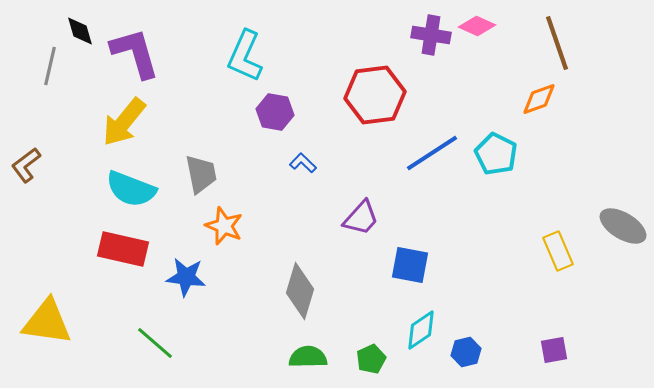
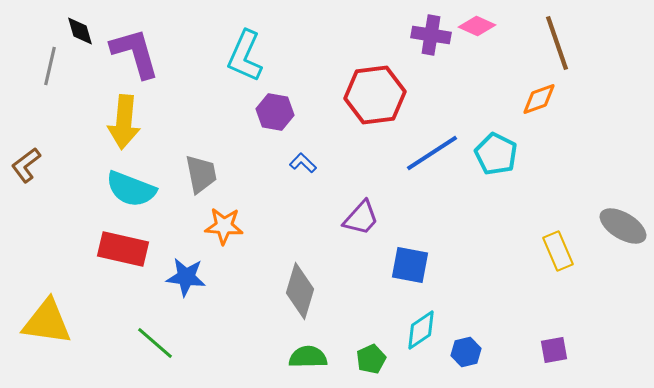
yellow arrow: rotated 34 degrees counterclockwise
orange star: rotated 18 degrees counterclockwise
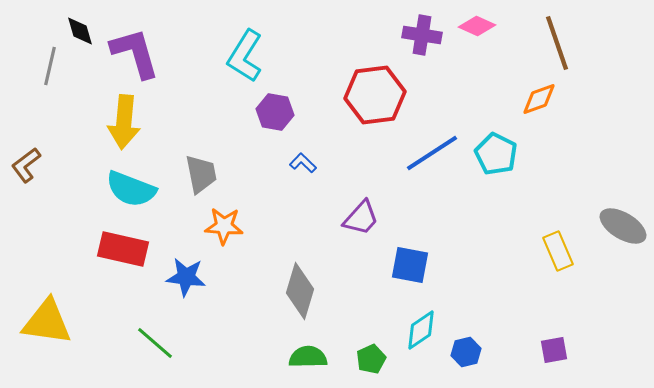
purple cross: moved 9 px left
cyan L-shape: rotated 8 degrees clockwise
